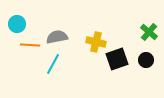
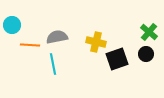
cyan circle: moved 5 px left, 1 px down
black circle: moved 6 px up
cyan line: rotated 40 degrees counterclockwise
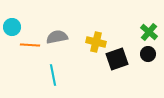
cyan circle: moved 2 px down
black circle: moved 2 px right
cyan line: moved 11 px down
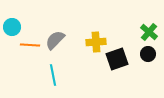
gray semicircle: moved 2 px left, 3 px down; rotated 35 degrees counterclockwise
yellow cross: rotated 18 degrees counterclockwise
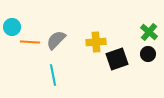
gray semicircle: moved 1 px right
orange line: moved 3 px up
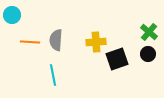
cyan circle: moved 12 px up
gray semicircle: rotated 40 degrees counterclockwise
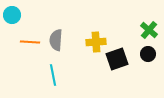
green cross: moved 2 px up
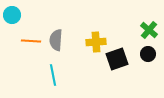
orange line: moved 1 px right, 1 px up
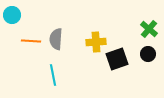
green cross: moved 1 px up
gray semicircle: moved 1 px up
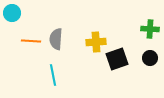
cyan circle: moved 2 px up
green cross: moved 1 px right; rotated 36 degrees counterclockwise
black circle: moved 2 px right, 4 px down
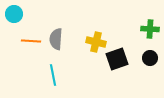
cyan circle: moved 2 px right, 1 px down
yellow cross: rotated 18 degrees clockwise
